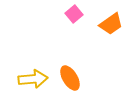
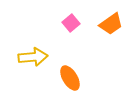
pink square: moved 3 px left, 9 px down
yellow arrow: moved 22 px up
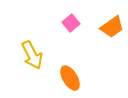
orange trapezoid: moved 1 px right, 3 px down
yellow arrow: moved 1 px left, 2 px up; rotated 68 degrees clockwise
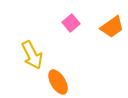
orange ellipse: moved 12 px left, 4 px down
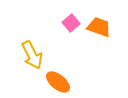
orange trapezoid: moved 13 px left; rotated 125 degrees counterclockwise
orange ellipse: rotated 20 degrees counterclockwise
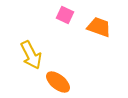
pink square: moved 6 px left, 8 px up; rotated 24 degrees counterclockwise
yellow arrow: moved 1 px left
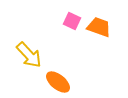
pink square: moved 7 px right, 6 px down
yellow arrow: moved 2 px left; rotated 16 degrees counterclockwise
